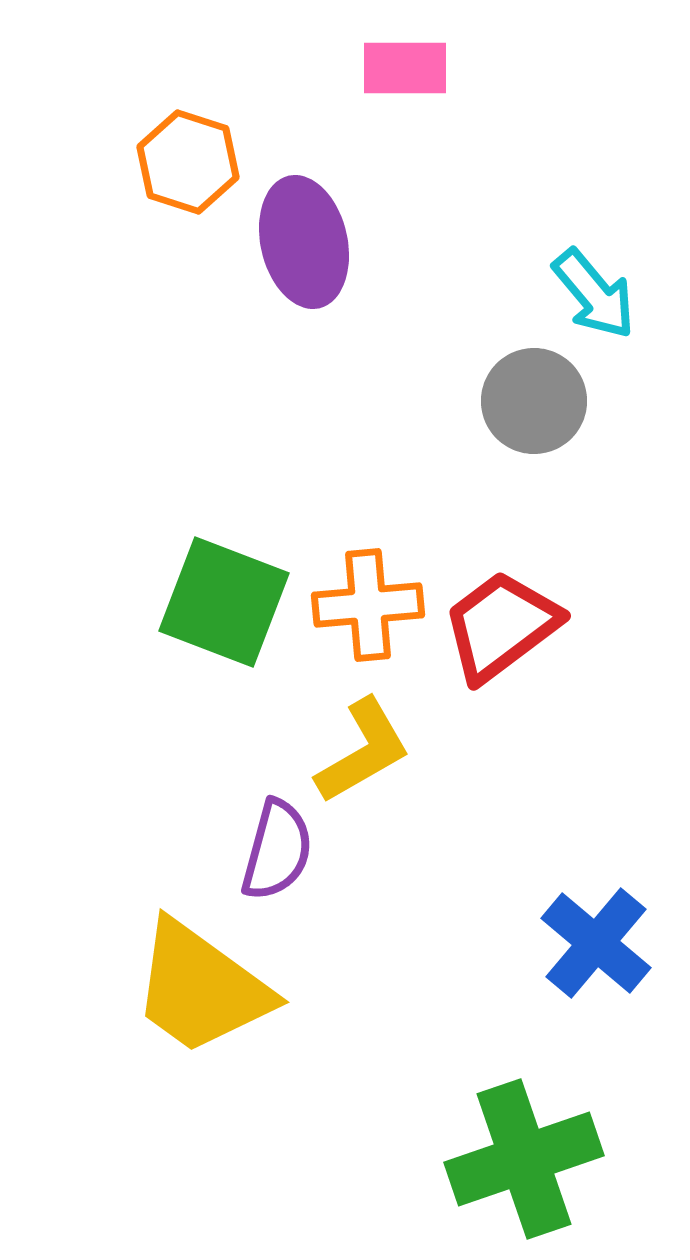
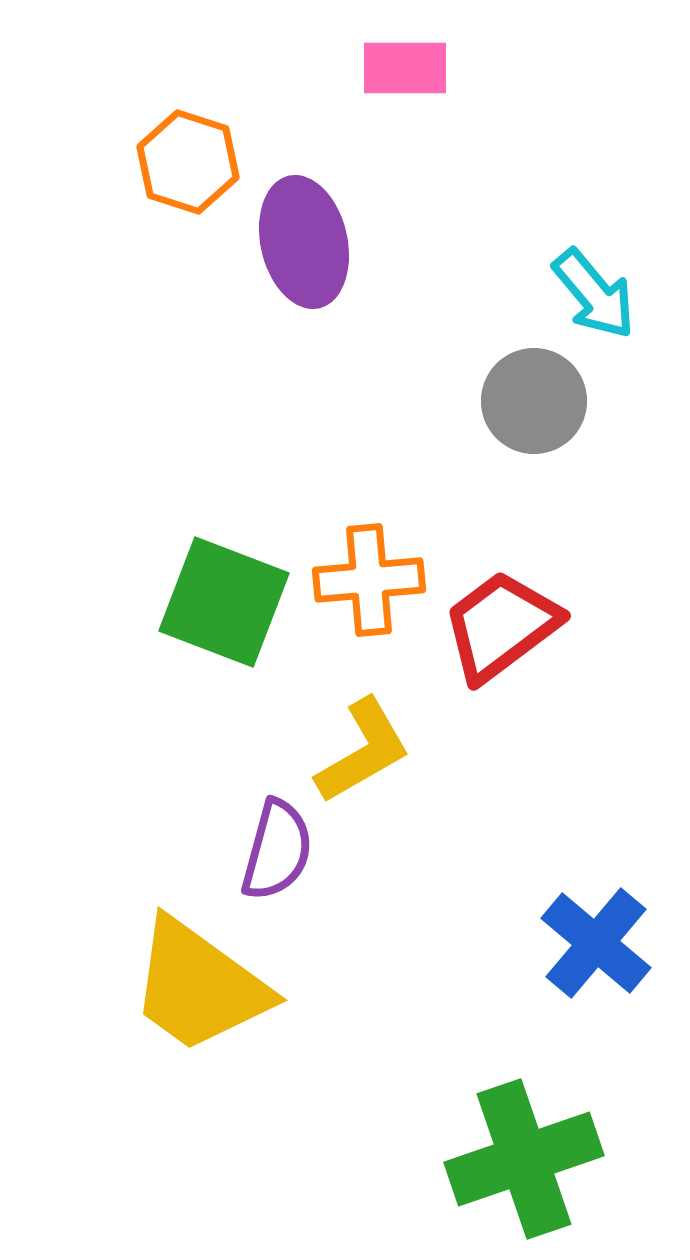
orange cross: moved 1 px right, 25 px up
yellow trapezoid: moved 2 px left, 2 px up
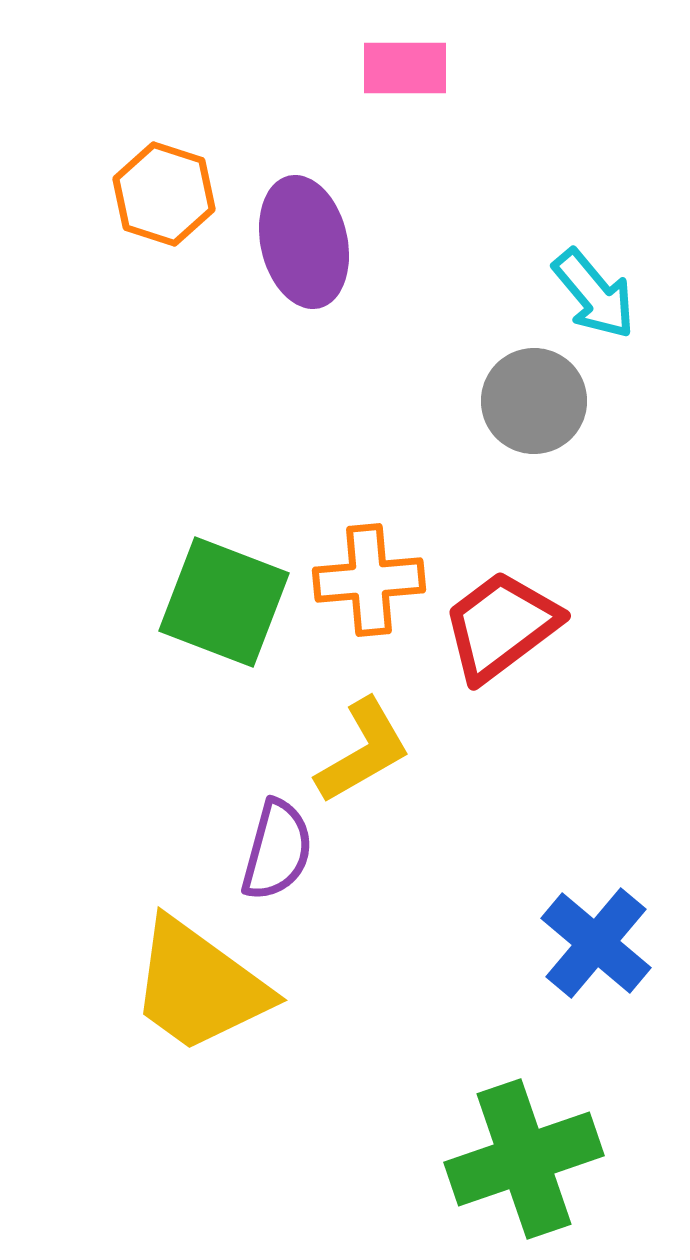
orange hexagon: moved 24 px left, 32 px down
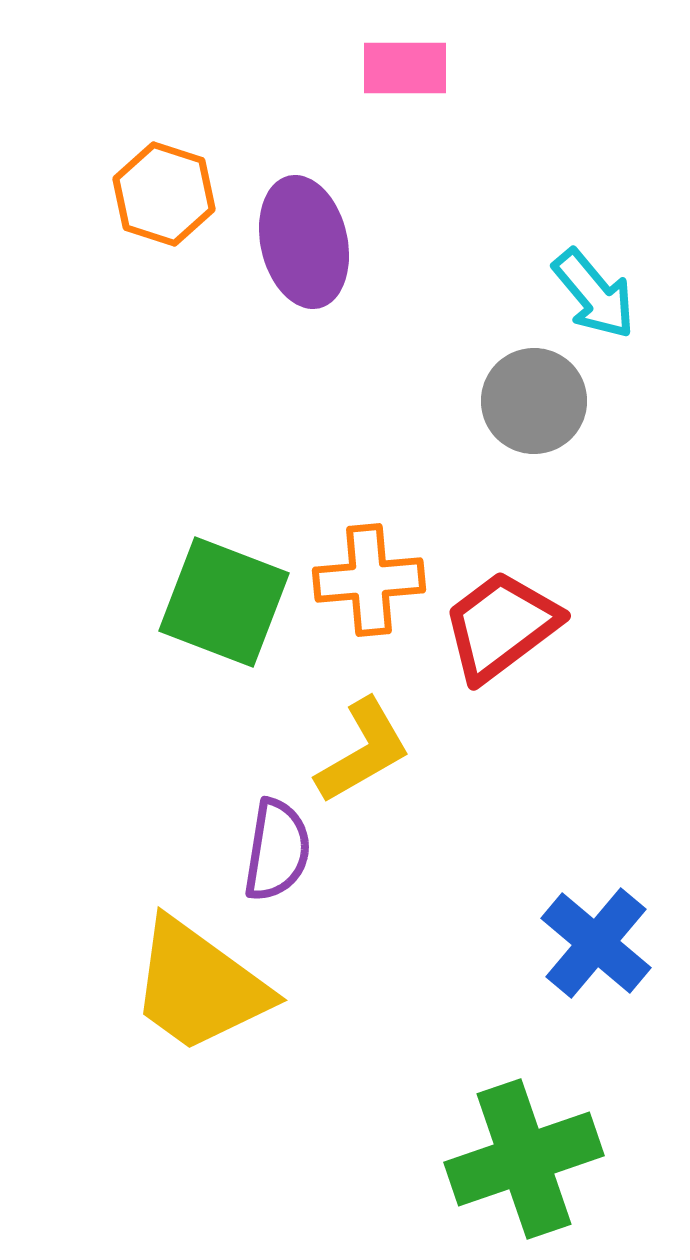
purple semicircle: rotated 6 degrees counterclockwise
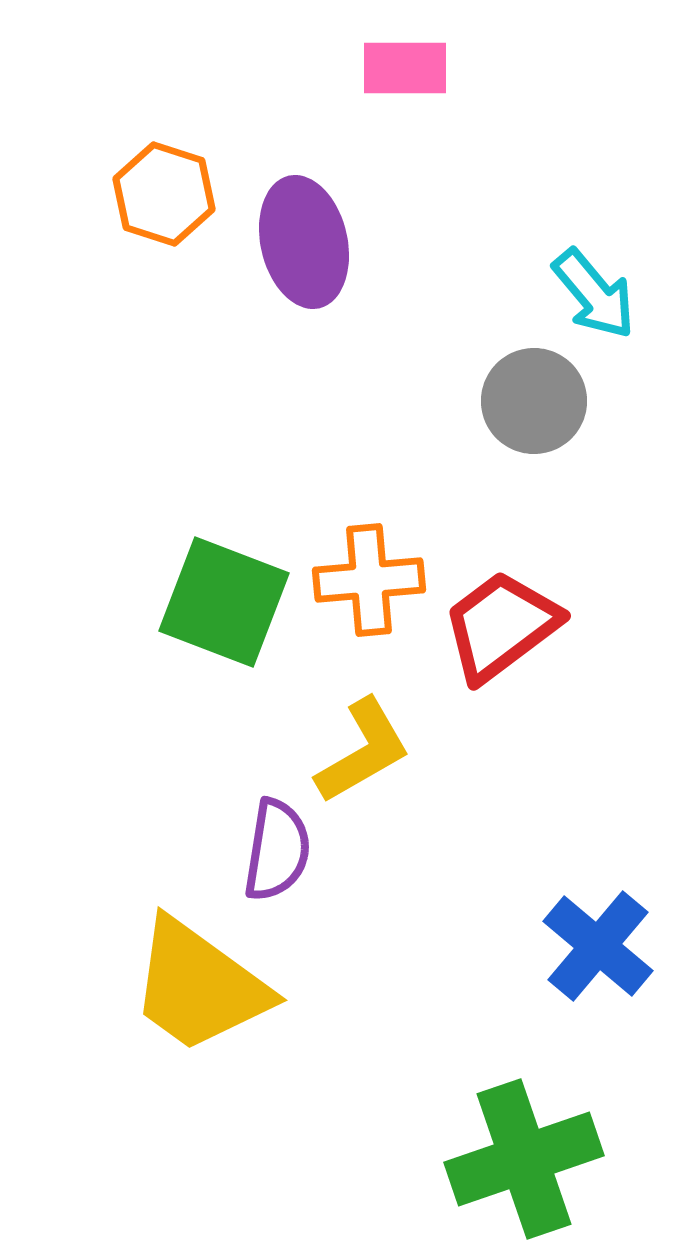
blue cross: moved 2 px right, 3 px down
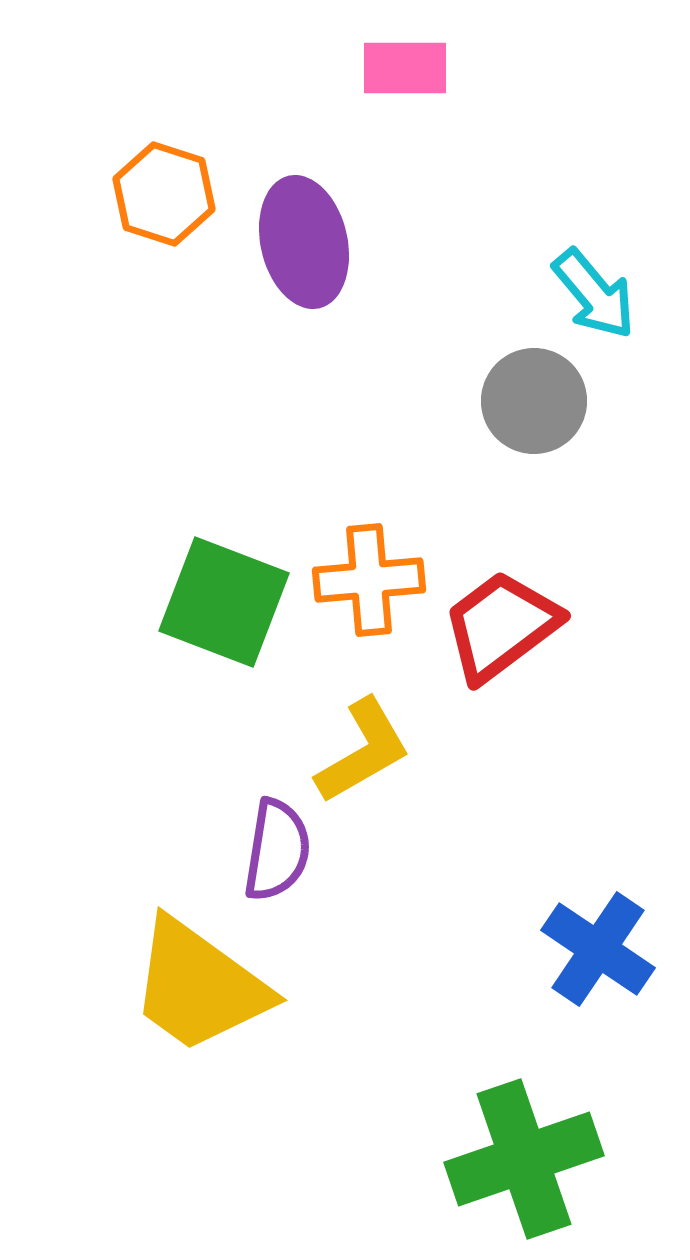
blue cross: moved 3 px down; rotated 6 degrees counterclockwise
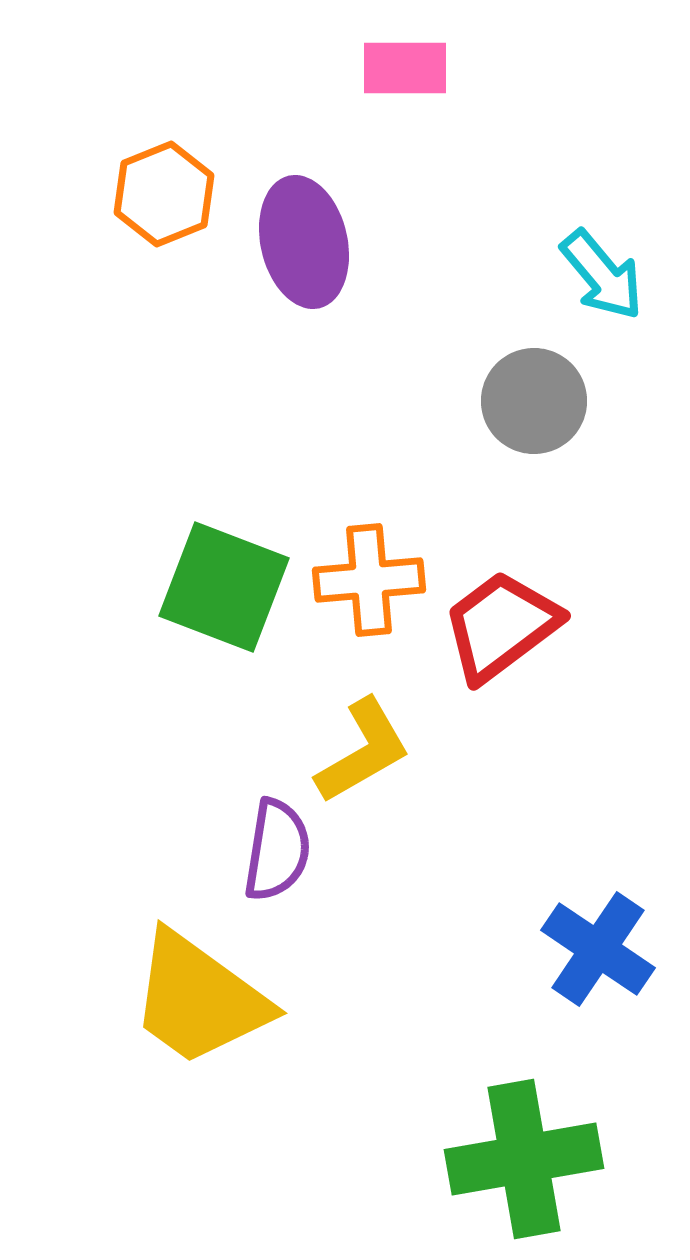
orange hexagon: rotated 20 degrees clockwise
cyan arrow: moved 8 px right, 19 px up
green square: moved 15 px up
yellow trapezoid: moved 13 px down
green cross: rotated 9 degrees clockwise
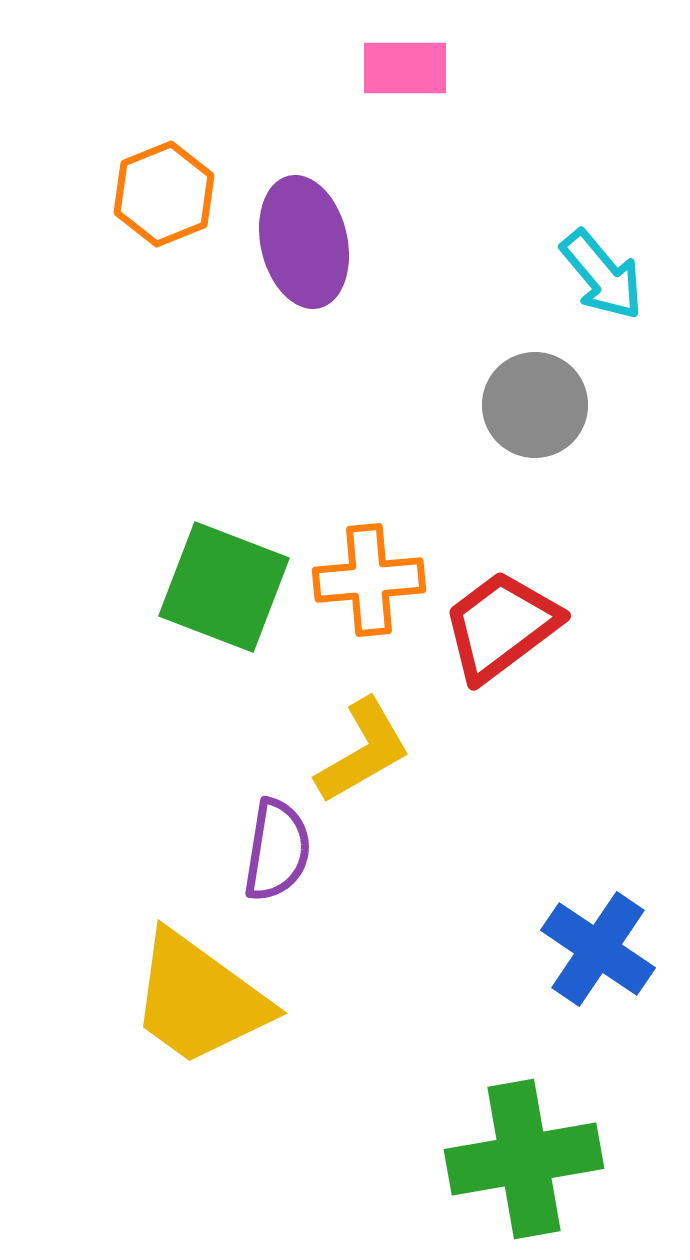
gray circle: moved 1 px right, 4 px down
